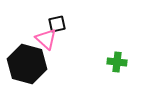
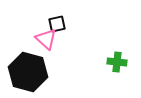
black hexagon: moved 1 px right, 8 px down
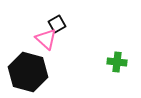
black square: rotated 18 degrees counterclockwise
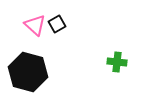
pink triangle: moved 11 px left, 14 px up
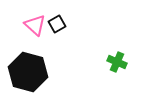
green cross: rotated 18 degrees clockwise
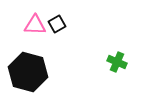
pink triangle: rotated 40 degrees counterclockwise
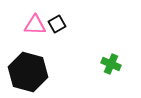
green cross: moved 6 px left, 2 px down
